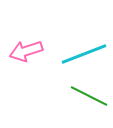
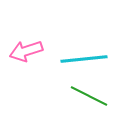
cyan line: moved 5 px down; rotated 15 degrees clockwise
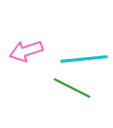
green line: moved 17 px left, 8 px up
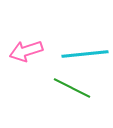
cyan line: moved 1 px right, 5 px up
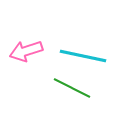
cyan line: moved 2 px left, 2 px down; rotated 18 degrees clockwise
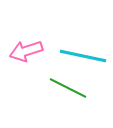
green line: moved 4 px left
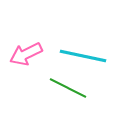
pink arrow: moved 3 px down; rotated 8 degrees counterclockwise
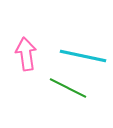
pink arrow: rotated 108 degrees clockwise
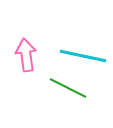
pink arrow: moved 1 px down
